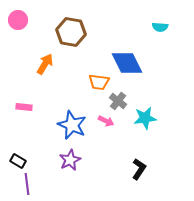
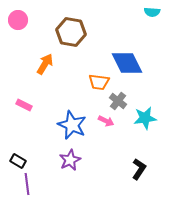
cyan semicircle: moved 8 px left, 15 px up
pink rectangle: moved 2 px up; rotated 21 degrees clockwise
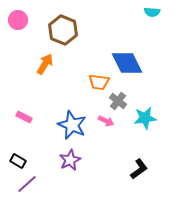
brown hexagon: moved 8 px left, 2 px up; rotated 12 degrees clockwise
pink rectangle: moved 12 px down
black L-shape: rotated 20 degrees clockwise
purple line: rotated 55 degrees clockwise
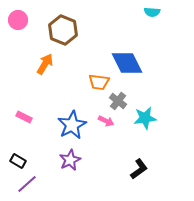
blue star: rotated 20 degrees clockwise
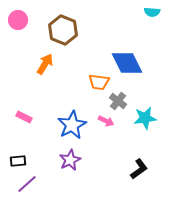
black rectangle: rotated 35 degrees counterclockwise
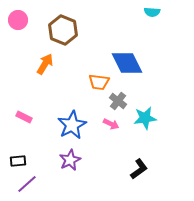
pink arrow: moved 5 px right, 3 px down
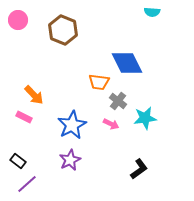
orange arrow: moved 11 px left, 31 px down; rotated 105 degrees clockwise
black rectangle: rotated 42 degrees clockwise
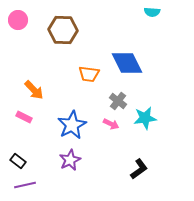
brown hexagon: rotated 20 degrees counterclockwise
orange trapezoid: moved 10 px left, 8 px up
orange arrow: moved 5 px up
purple line: moved 2 px left, 1 px down; rotated 30 degrees clockwise
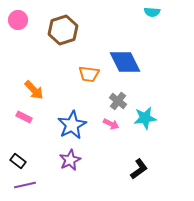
brown hexagon: rotated 20 degrees counterclockwise
blue diamond: moved 2 px left, 1 px up
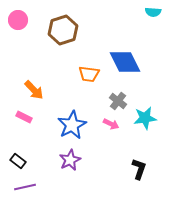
cyan semicircle: moved 1 px right
black L-shape: rotated 35 degrees counterclockwise
purple line: moved 2 px down
